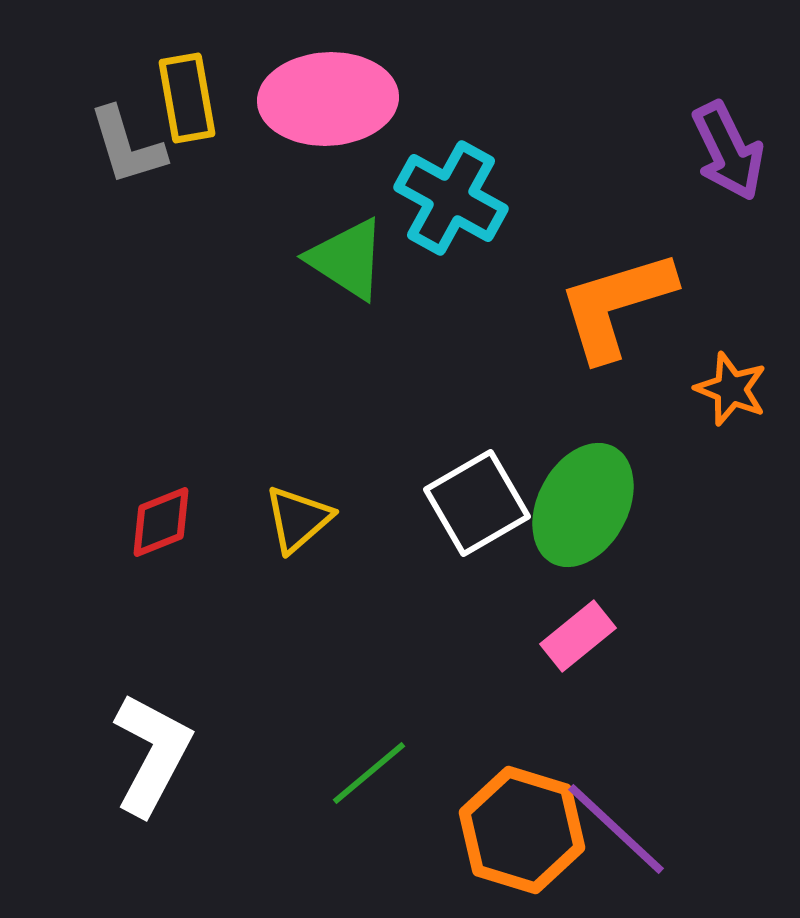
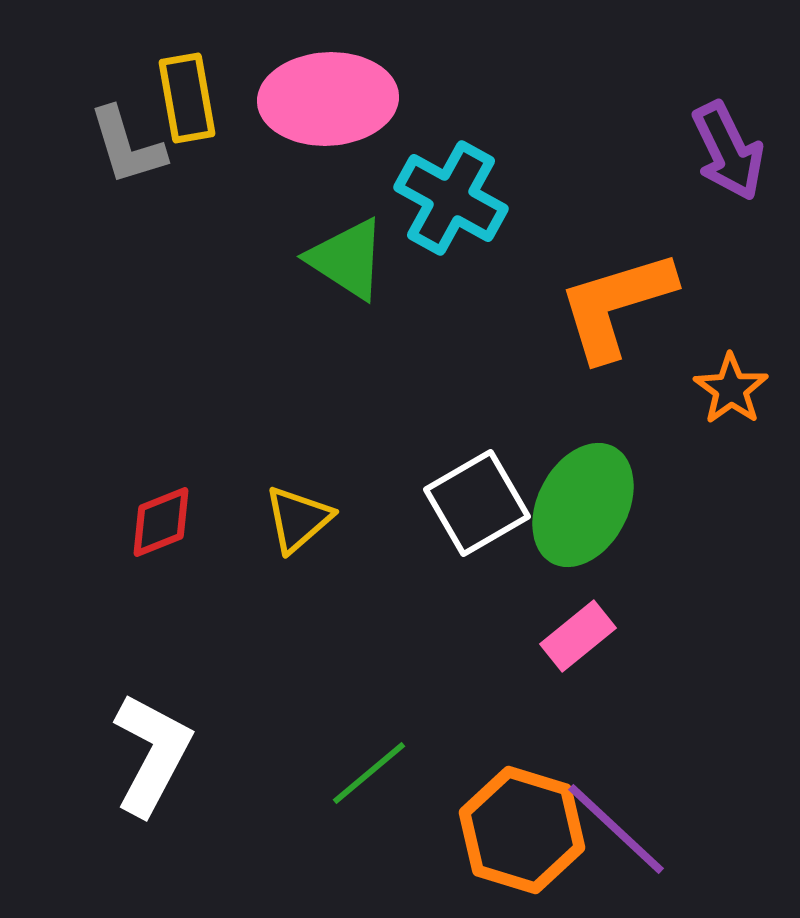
orange star: rotated 14 degrees clockwise
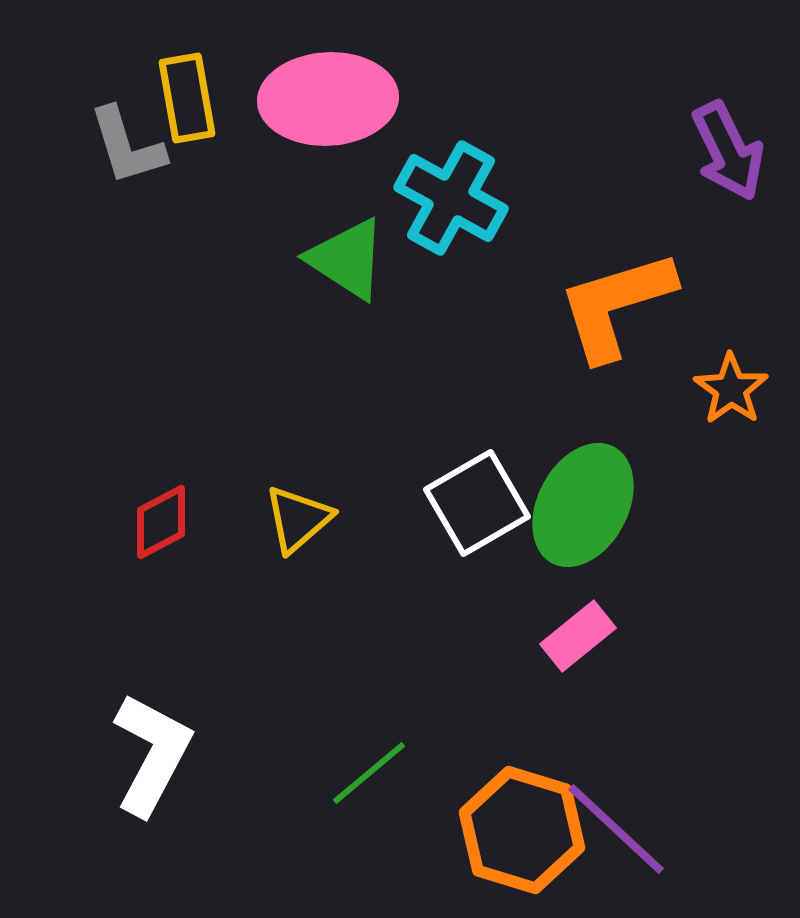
red diamond: rotated 6 degrees counterclockwise
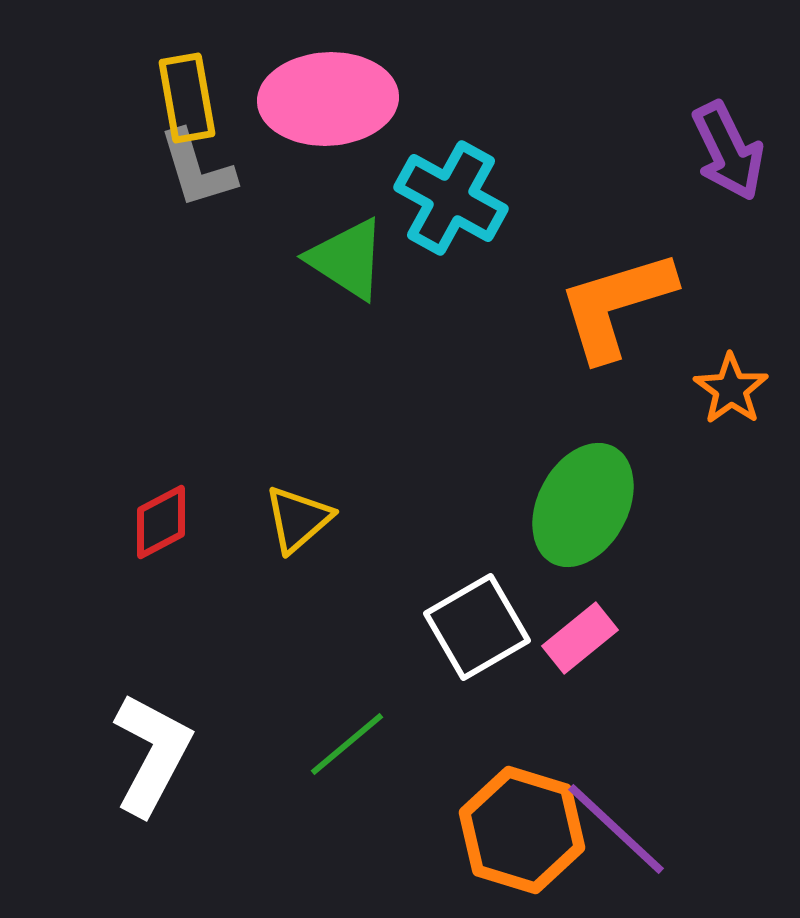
gray L-shape: moved 70 px right, 23 px down
white square: moved 124 px down
pink rectangle: moved 2 px right, 2 px down
green line: moved 22 px left, 29 px up
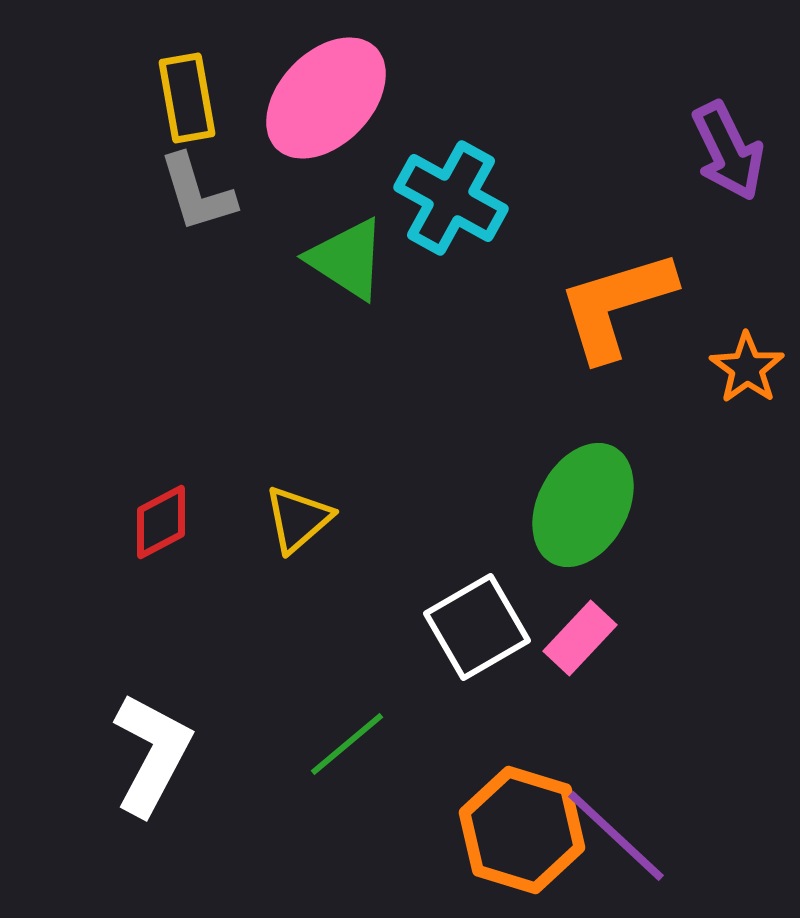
pink ellipse: moved 2 px left, 1 px up; rotated 43 degrees counterclockwise
gray L-shape: moved 24 px down
orange star: moved 16 px right, 21 px up
pink rectangle: rotated 8 degrees counterclockwise
purple line: moved 7 px down
